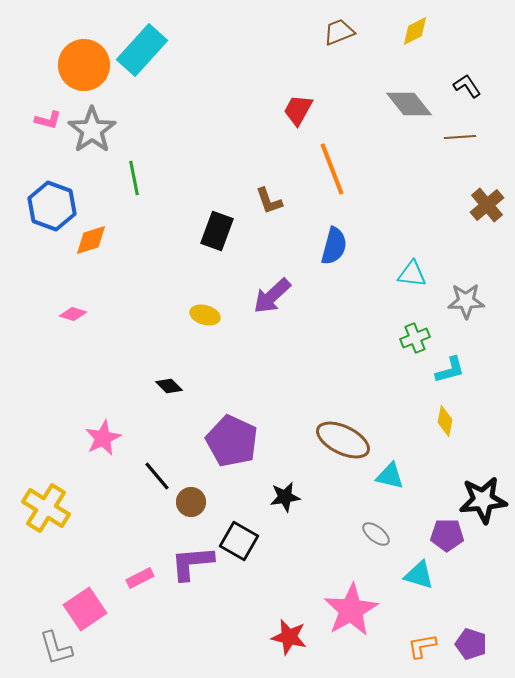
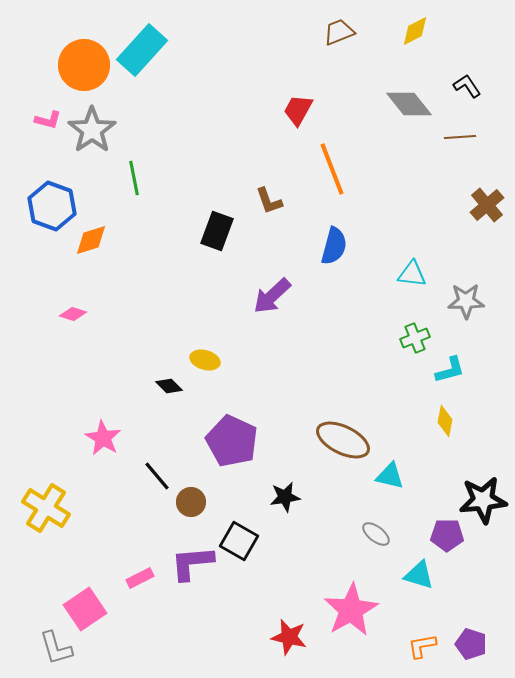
yellow ellipse at (205, 315): moved 45 px down
pink star at (103, 438): rotated 15 degrees counterclockwise
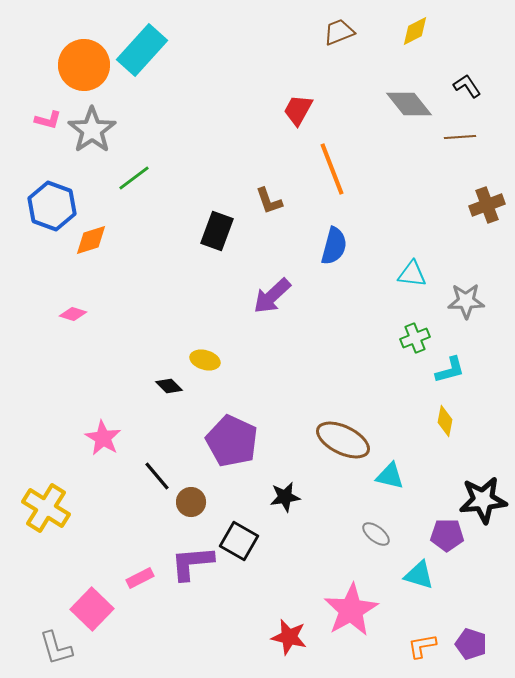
green line at (134, 178): rotated 64 degrees clockwise
brown cross at (487, 205): rotated 20 degrees clockwise
pink square at (85, 609): moved 7 px right; rotated 12 degrees counterclockwise
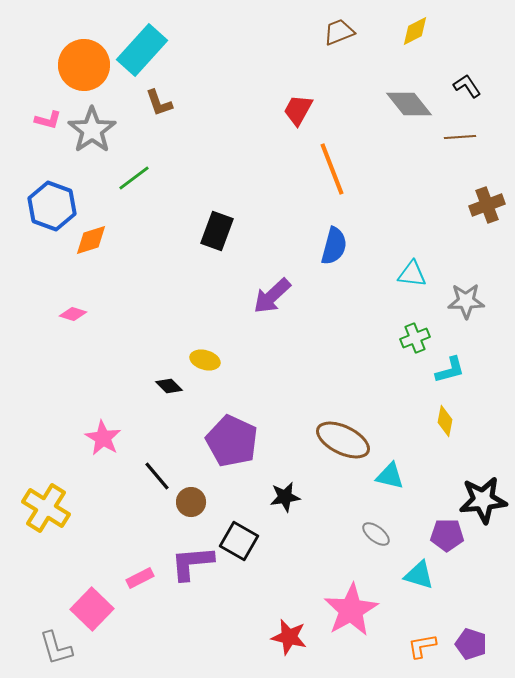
brown L-shape at (269, 201): moved 110 px left, 98 px up
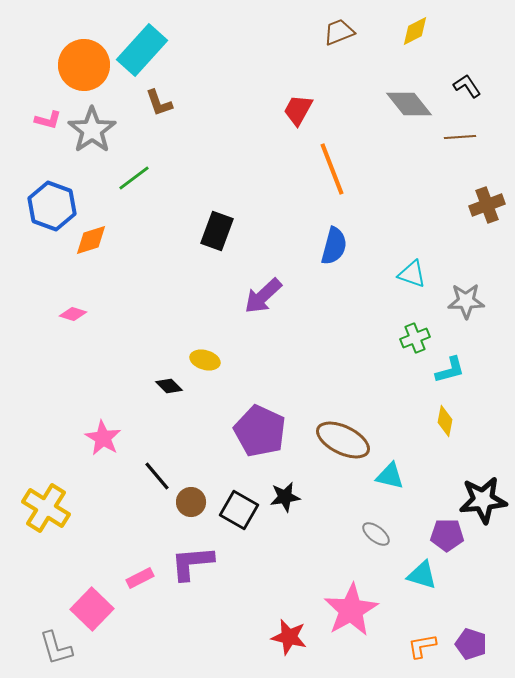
cyan triangle at (412, 274): rotated 12 degrees clockwise
purple arrow at (272, 296): moved 9 px left
purple pentagon at (232, 441): moved 28 px right, 10 px up
black square at (239, 541): moved 31 px up
cyan triangle at (419, 575): moved 3 px right
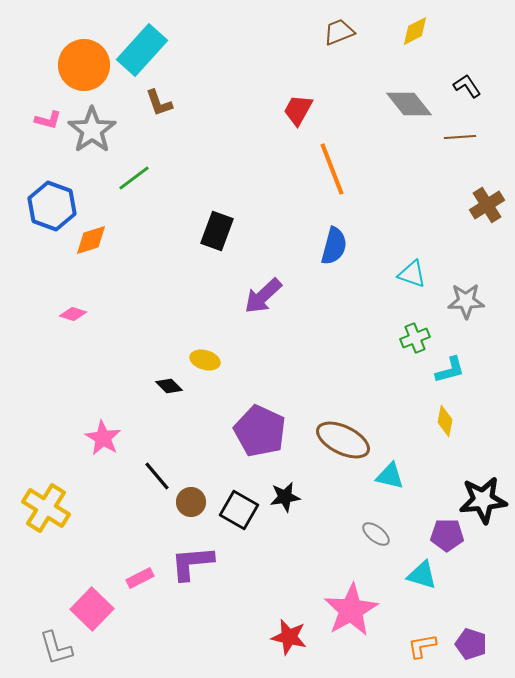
brown cross at (487, 205): rotated 12 degrees counterclockwise
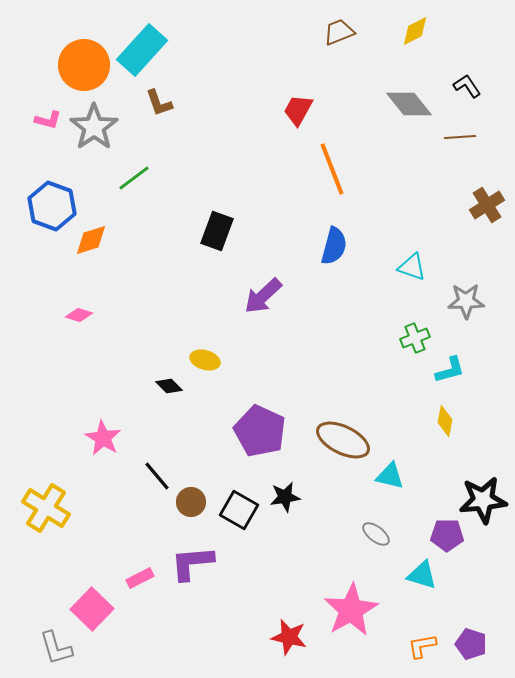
gray star at (92, 130): moved 2 px right, 3 px up
cyan triangle at (412, 274): moved 7 px up
pink diamond at (73, 314): moved 6 px right, 1 px down
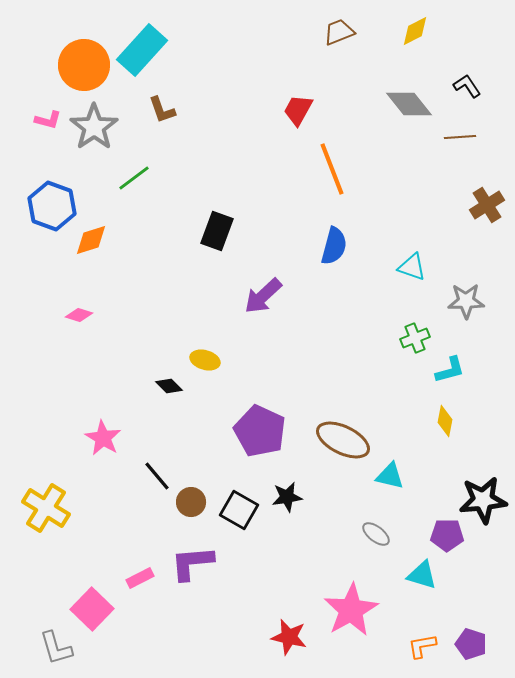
brown L-shape at (159, 103): moved 3 px right, 7 px down
black star at (285, 497): moved 2 px right
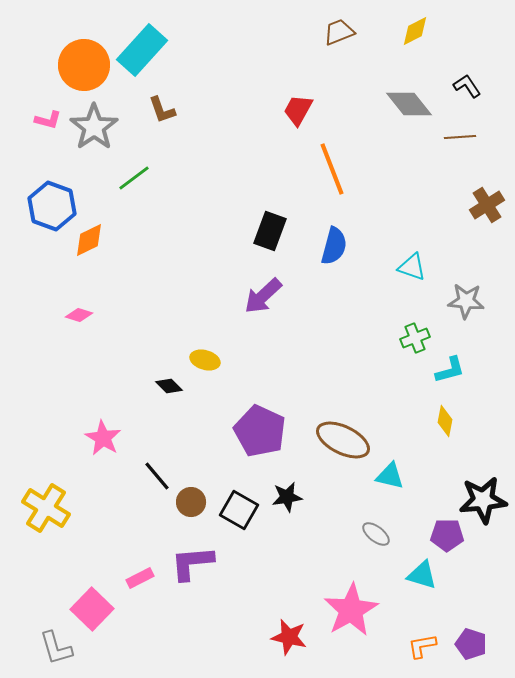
black rectangle at (217, 231): moved 53 px right
orange diamond at (91, 240): moved 2 px left; rotated 9 degrees counterclockwise
gray star at (466, 301): rotated 6 degrees clockwise
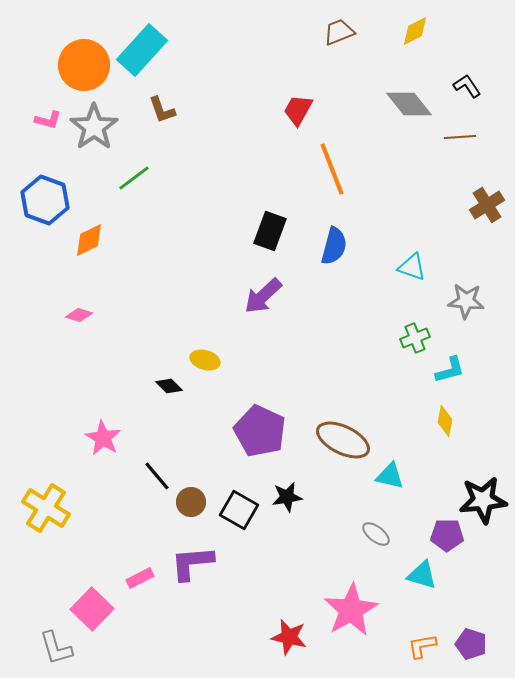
blue hexagon at (52, 206): moved 7 px left, 6 px up
